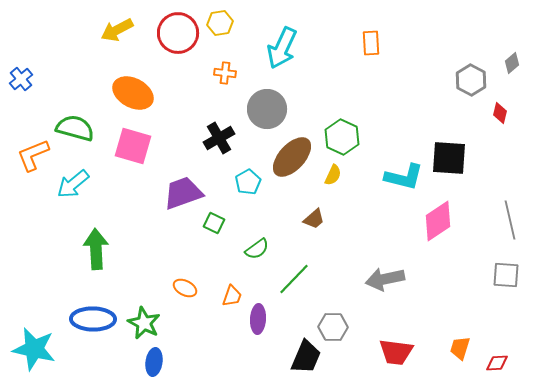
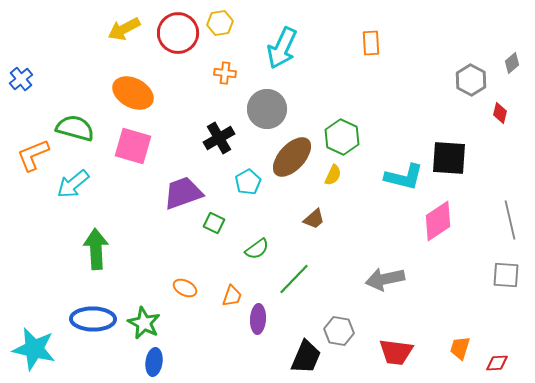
yellow arrow at (117, 30): moved 7 px right, 1 px up
gray hexagon at (333, 327): moved 6 px right, 4 px down; rotated 8 degrees clockwise
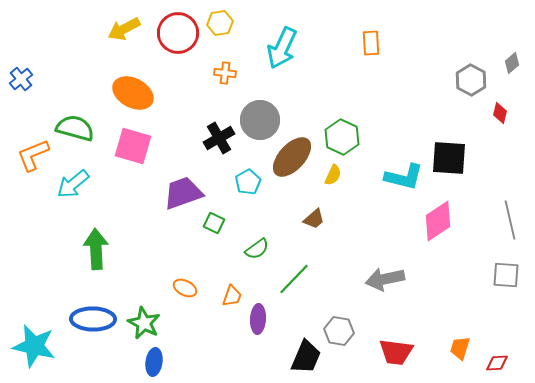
gray circle at (267, 109): moved 7 px left, 11 px down
cyan star at (34, 349): moved 3 px up
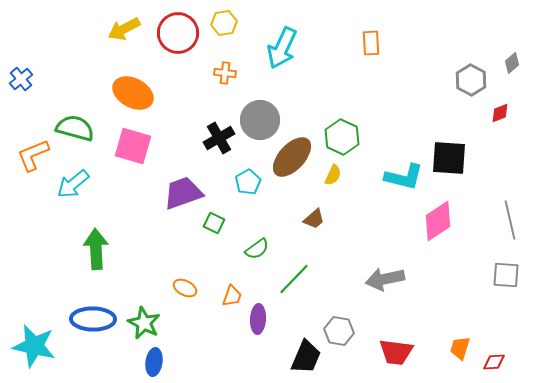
yellow hexagon at (220, 23): moved 4 px right
red diamond at (500, 113): rotated 55 degrees clockwise
red diamond at (497, 363): moved 3 px left, 1 px up
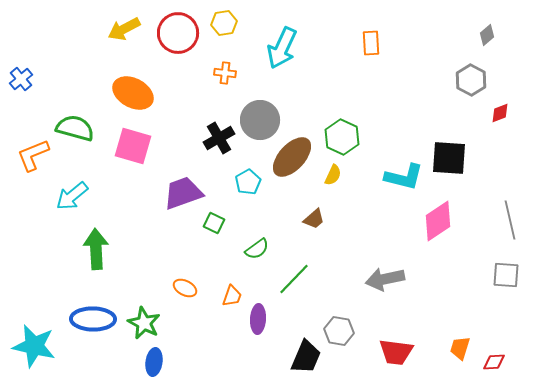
gray diamond at (512, 63): moved 25 px left, 28 px up
cyan arrow at (73, 184): moved 1 px left, 12 px down
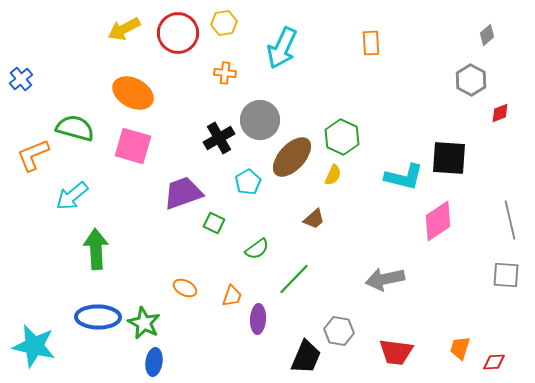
blue ellipse at (93, 319): moved 5 px right, 2 px up
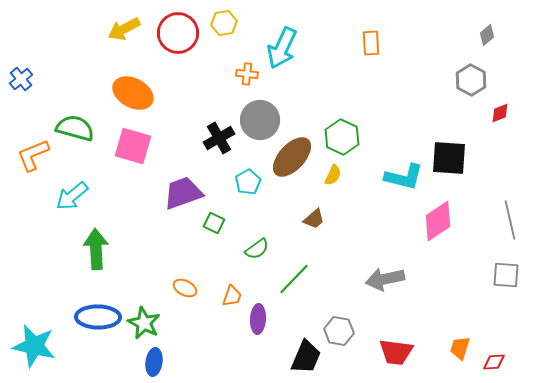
orange cross at (225, 73): moved 22 px right, 1 px down
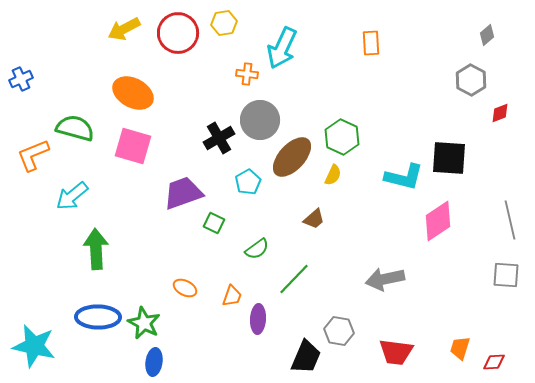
blue cross at (21, 79): rotated 15 degrees clockwise
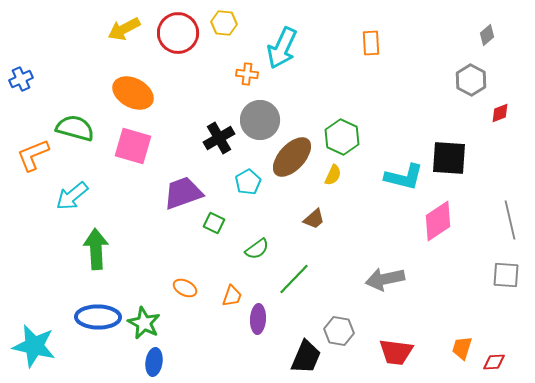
yellow hexagon at (224, 23): rotated 15 degrees clockwise
orange trapezoid at (460, 348): moved 2 px right
